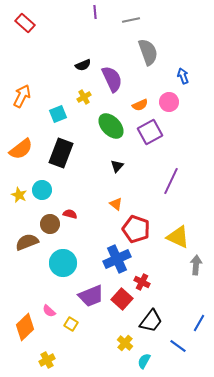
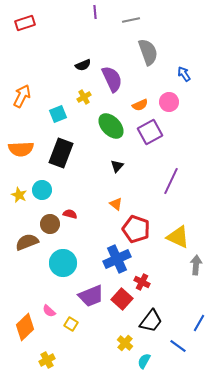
red rectangle at (25, 23): rotated 60 degrees counterclockwise
blue arrow at (183, 76): moved 1 px right, 2 px up; rotated 14 degrees counterclockwise
orange semicircle at (21, 149): rotated 35 degrees clockwise
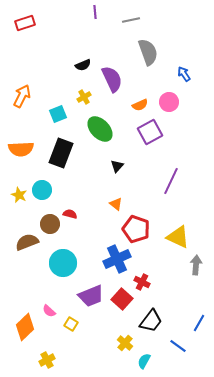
green ellipse at (111, 126): moved 11 px left, 3 px down
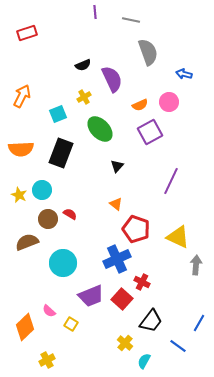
gray line at (131, 20): rotated 24 degrees clockwise
red rectangle at (25, 23): moved 2 px right, 10 px down
blue arrow at (184, 74): rotated 42 degrees counterclockwise
red semicircle at (70, 214): rotated 16 degrees clockwise
brown circle at (50, 224): moved 2 px left, 5 px up
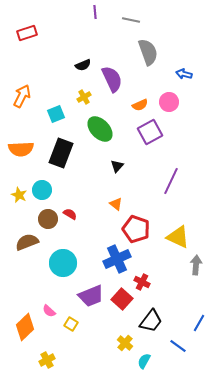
cyan square at (58, 114): moved 2 px left
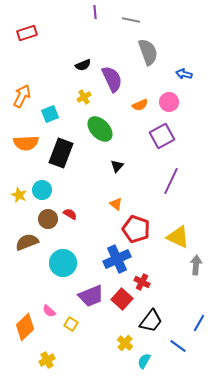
cyan square at (56, 114): moved 6 px left
purple square at (150, 132): moved 12 px right, 4 px down
orange semicircle at (21, 149): moved 5 px right, 6 px up
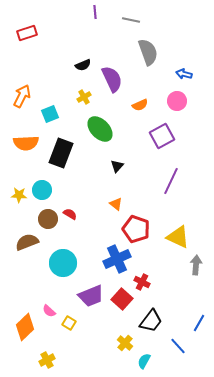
pink circle at (169, 102): moved 8 px right, 1 px up
yellow star at (19, 195): rotated 21 degrees counterclockwise
yellow square at (71, 324): moved 2 px left, 1 px up
blue line at (178, 346): rotated 12 degrees clockwise
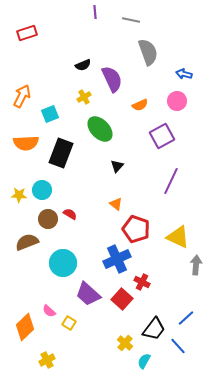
purple trapezoid at (91, 296): moved 3 px left, 2 px up; rotated 64 degrees clockwise
black trapezoid at (151, 321): moved 3 px right, 8 px down
blue line at (199, 323): moved 13 px left, 5 px up; rotated 18 degrees clockwise
